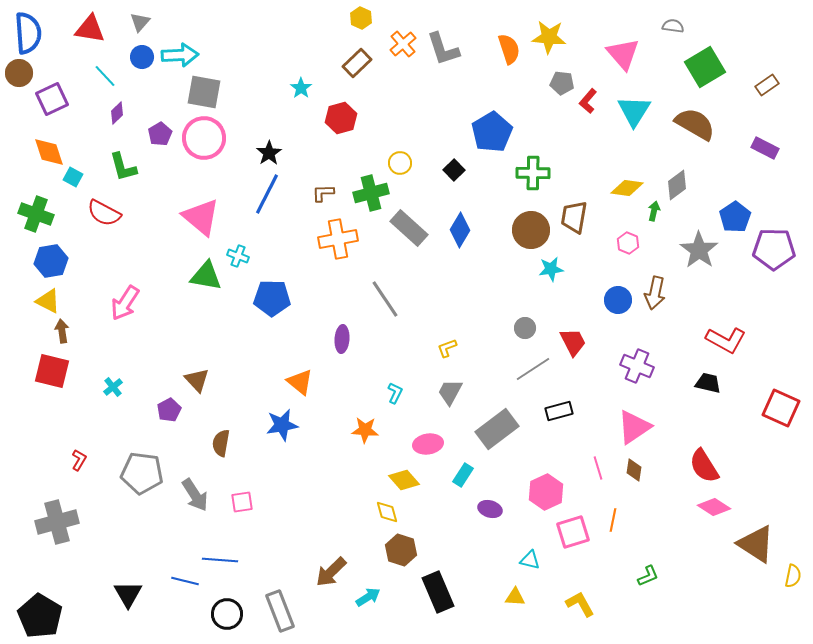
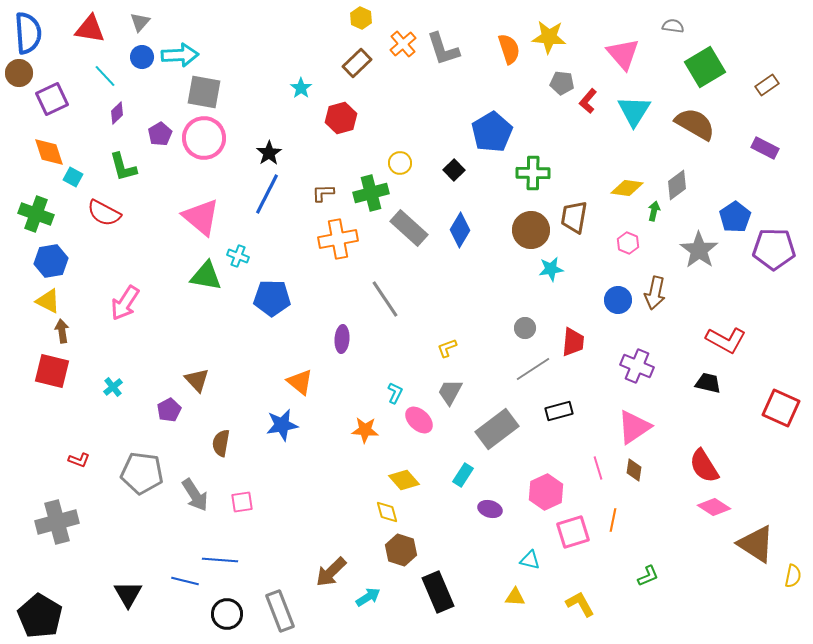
red trapezoid at (573, 342): rotated 32 degrees clockwise
pink ellipse at (428, 444): moved 9 px left, 24 px up; rotated 52 degrees clockwise
red L-shape at (79, 460): rotated 80 degrees clockwise
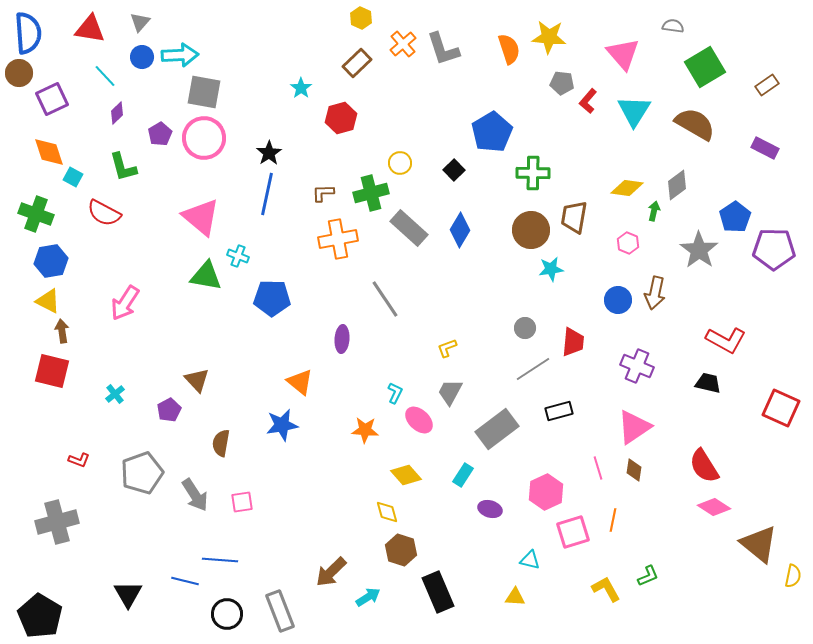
blue line at (267, 194): rotated 15 degrees counterclockwise
cyan cross at (113, 387): moved 2 px right, 7 px down
gray pentagon at (142, 473): rotated 27 degrees counterclockwise
yellow diamond at (404, 480): moved 2 px right, 5 px up
brown triangle at (756, 544): moved 3 px right; rotated 6 degrees clockwise
yellow L-shape at (580, 604): moved 26 px right, 15 px up
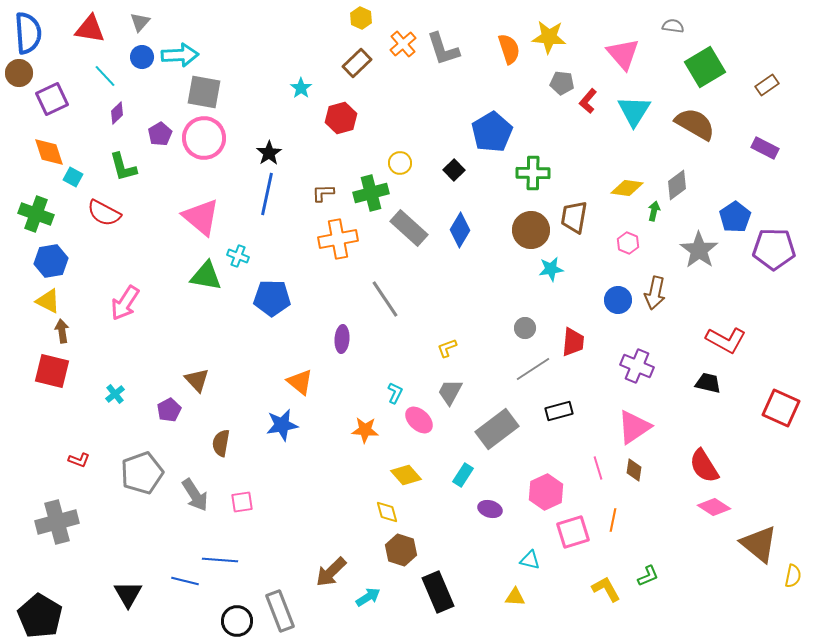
black circle at (227, 614): moved 10 px right, 7 px down
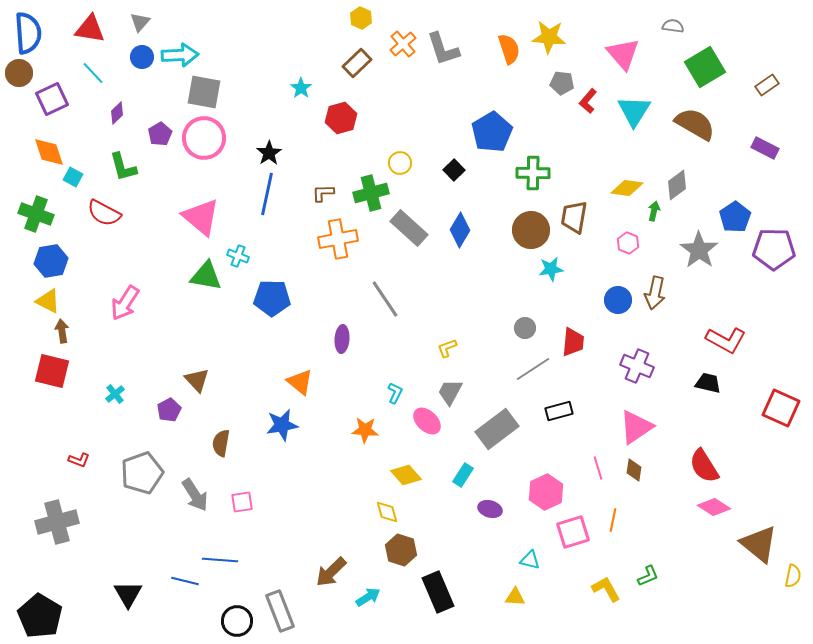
cyan line at (105, 76): moved 12 px left, 3 px up
pink ellipse at (419, 420): moved 8 px right, 1 px down
pink triangle at (634, 427): moved 2 px right
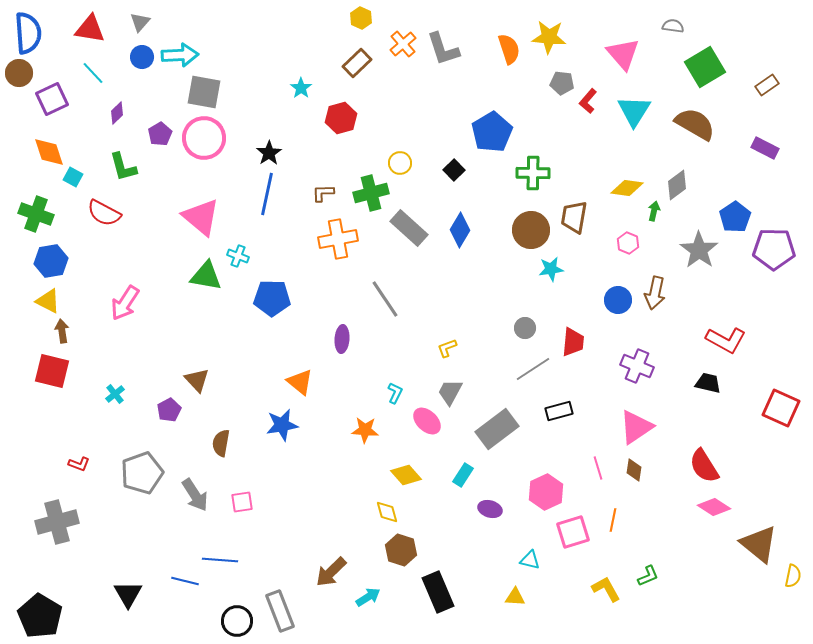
red L-shape at (79, 460): moved 4 px down
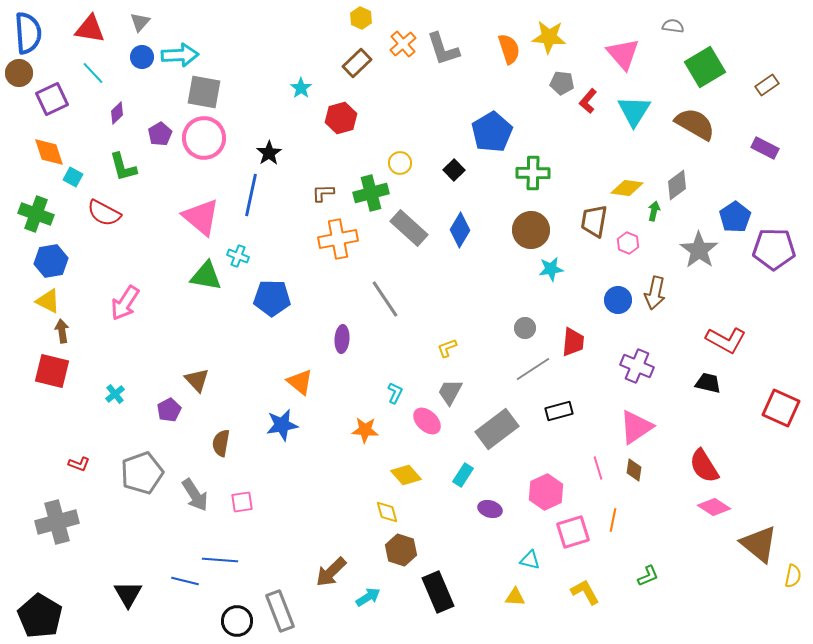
blue line at (267, 194): moved 16 px left, 1 px down
brown trapezoid at (574, 217): moved 20 px right, 4 px down
yellow L-shape at (606, 589): moved 21 px left, 3 px down
